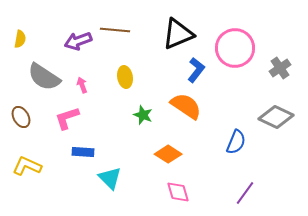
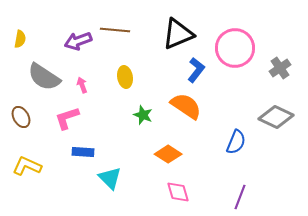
purple line: moved 5 px left, 4 px down; rotated 15 degrees counterclockwise
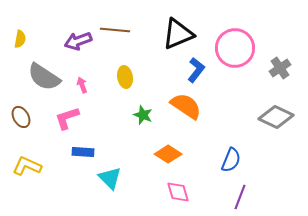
blue semicircle: moved 5 px left, 18 px down
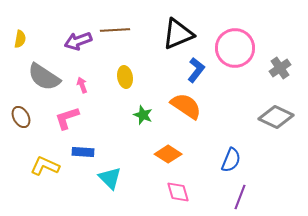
brown line: rotated 8 degrees counterclockwise
yellow L-shape: moved 18 px right
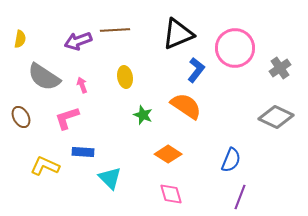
pink diamond: moved 7 px left, 2 px down
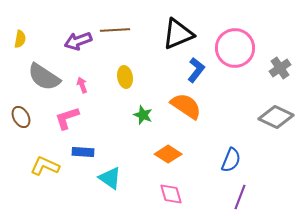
cyan triangle: rotated 10 degrees counterclockwise
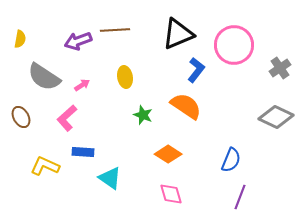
pink circle: moved 1 px left, 3 px up
pink arrow: rotated 77 degrees clockwise
pink L-shape: rotated 24 degrees counterclockwise
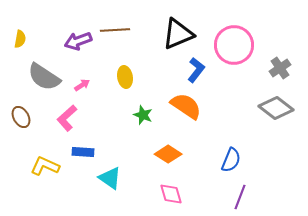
gray diamond: moved 9 px up; rotated 12 degrees clockwise
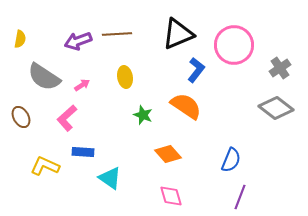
brown line: moved 2 px right, 4 px down
orange diamond: rotated 16 degrees clockwise
pink diamond: moved 2 px down
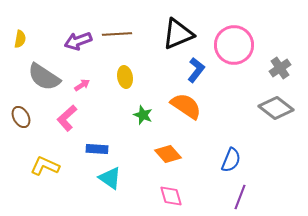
blue rectangle: moved 14 px right, 3 px up
